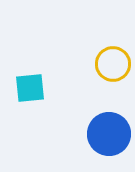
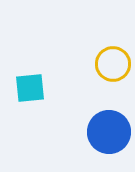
blue circle: moved 2 px up
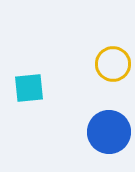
cyan square: moved 1 px left
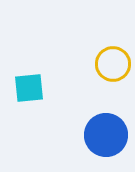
blue circle: moved 3 px left, 3 px down
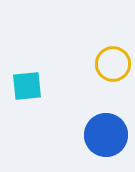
cyan square: moved 2 px left, 2 px up
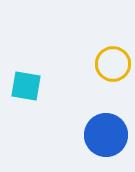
cyan square: moved 1 px left; rotated 16 degrees clockwise
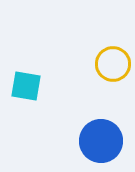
blue circle: moved 5 px left, 6 px down
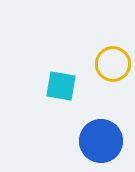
cyan square: moved 35 px right
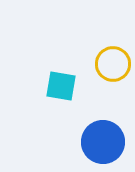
blue circle: moved 2 px right, 1 px down
